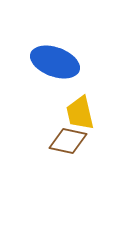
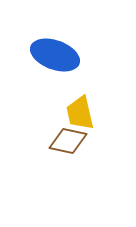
blue ellipse: moved 7 px up
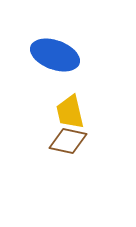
yellow trapezoid: moved 10 px left, 1 px up
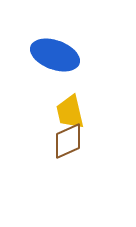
brown diamond: rotated 36 degrees counterclockwise
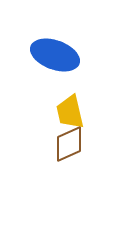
brown diamond: moved 1 px right, 3 px down
